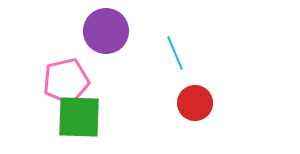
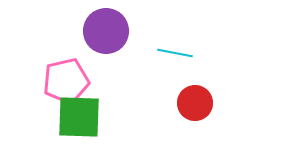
cyan line: rotated 56 degrees counterclockwise
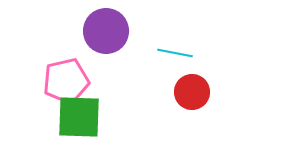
red circle: moved 3 px left, 11 px up
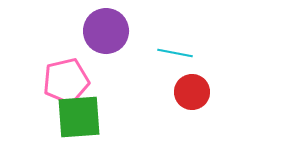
green square: rotated 6 degrees counterclockwise
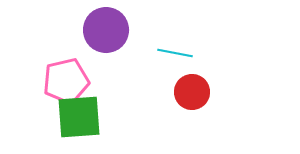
purple circle: moved 1 px up
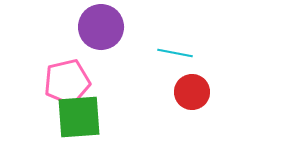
purple circle: moved 5 px left, 3 px up
pink pentagon: moved 1 px right, 1 px down
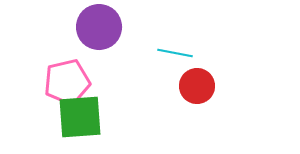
purple circle: moved 2 px left
red circle: moved 5 px right, 6 px up
green square: moved 1 px right
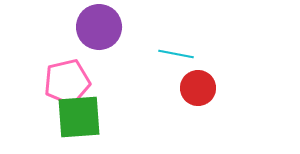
cyan line: moved 1 px right, 1 px down
red circle: moved 1 px right, 2 px down
green square: moved 1 px left
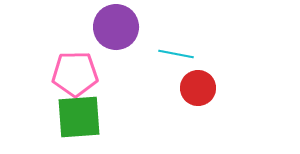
purple circle: moved 17 px right
pink pentagon: moved 8 px right, 8 px up; rotated 12 degrees clockwise
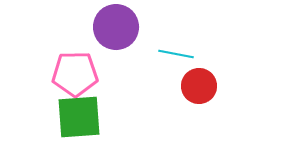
red circle: moved 1 px right, 2 px up
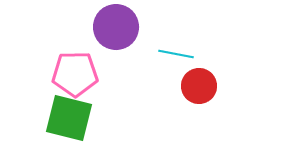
green square: moved 10 px left, 1 px down; rotated 18 degrees clockwise
